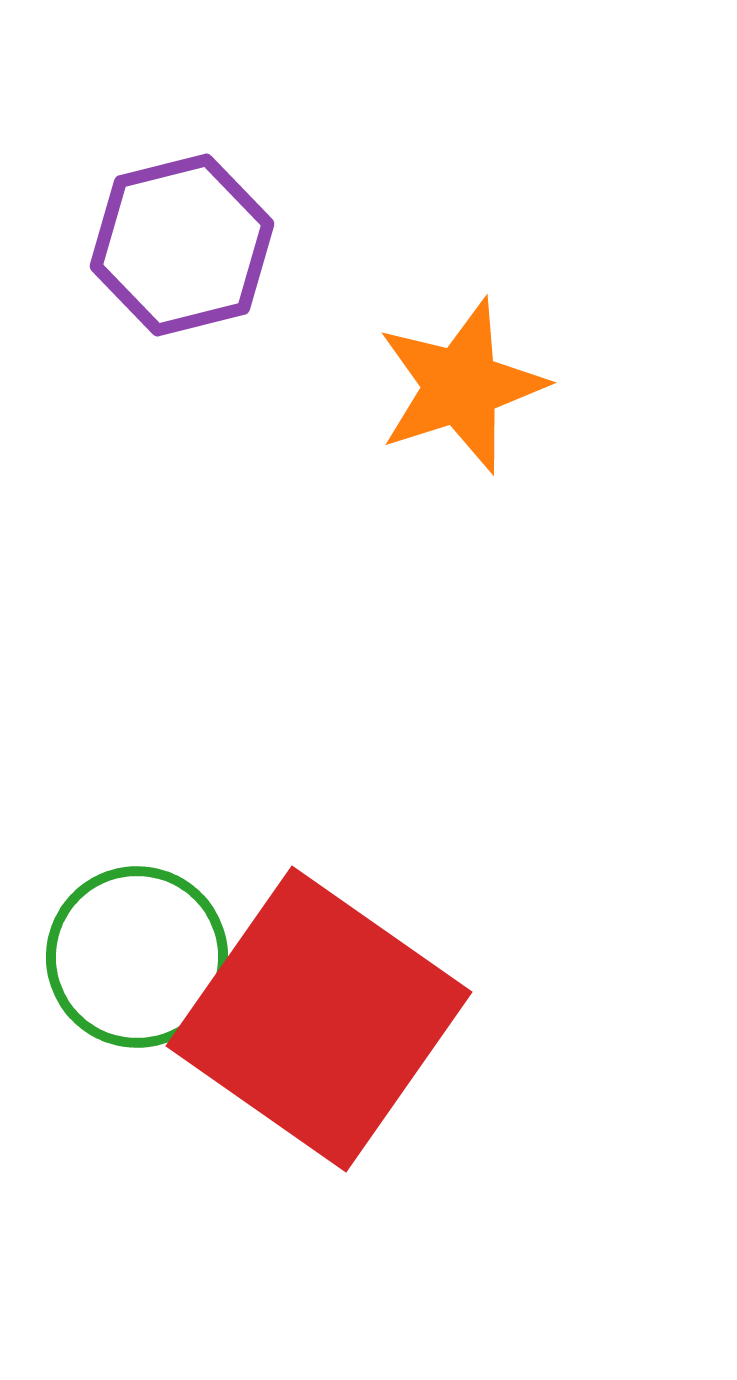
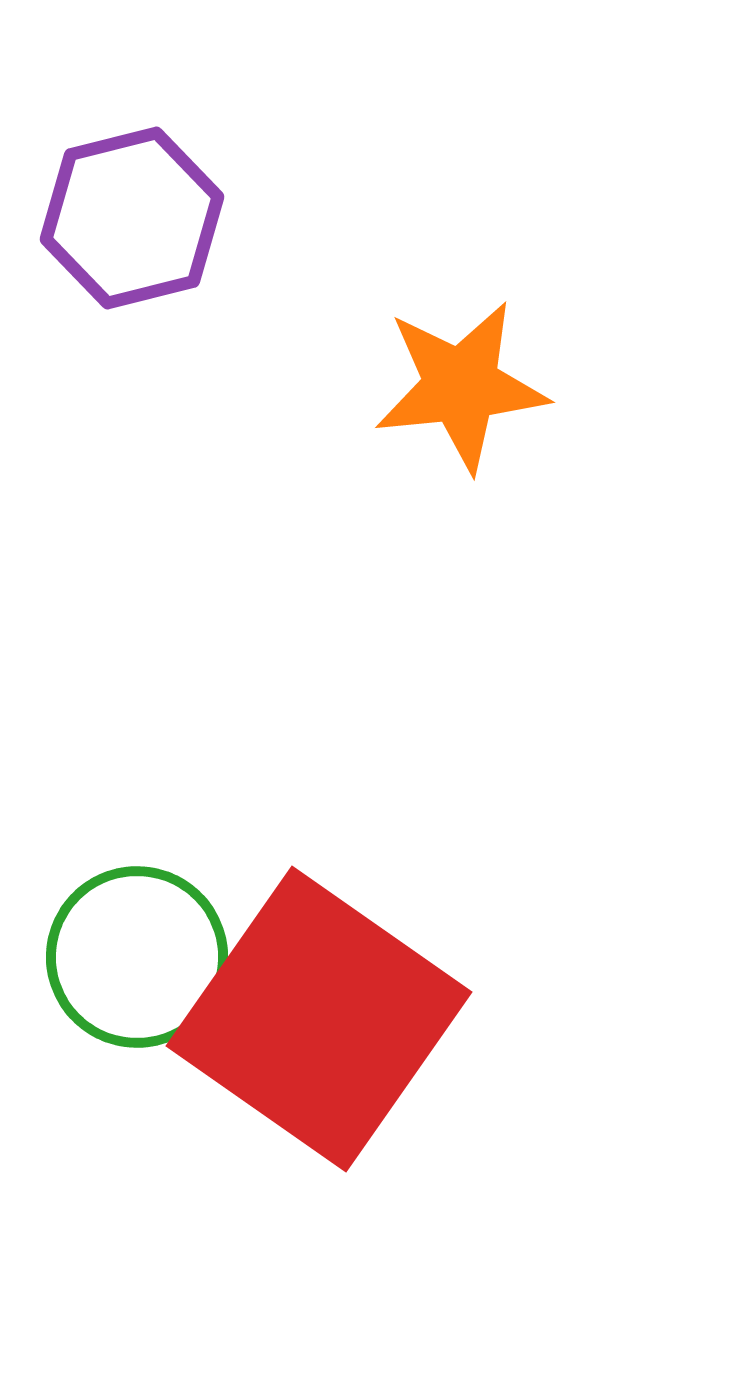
purple hexagon: moved 50 px left, 27 px up
orange star: rotated 12 degrees clockwise
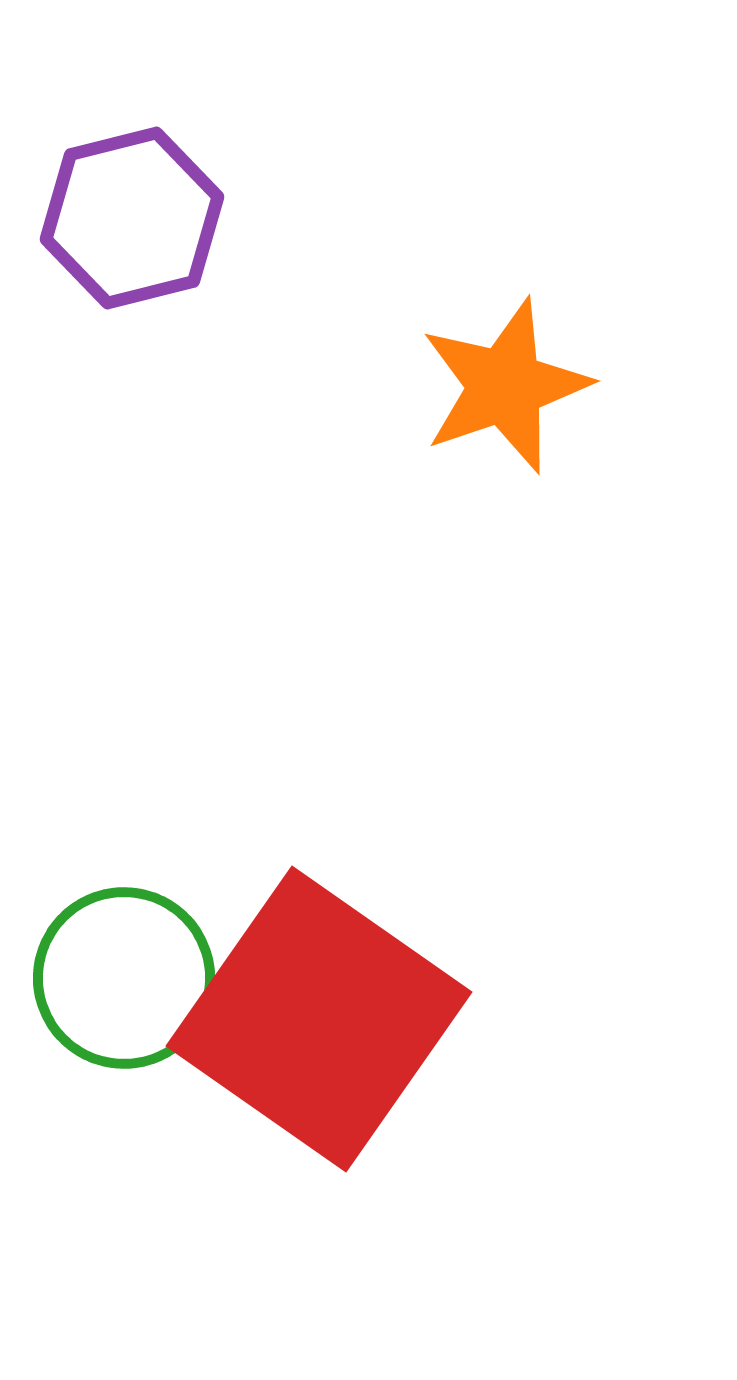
orange star: moved 44 px right; rotated 13 degrees counterclockwise
green circle: moved 13 px left, 21 px down
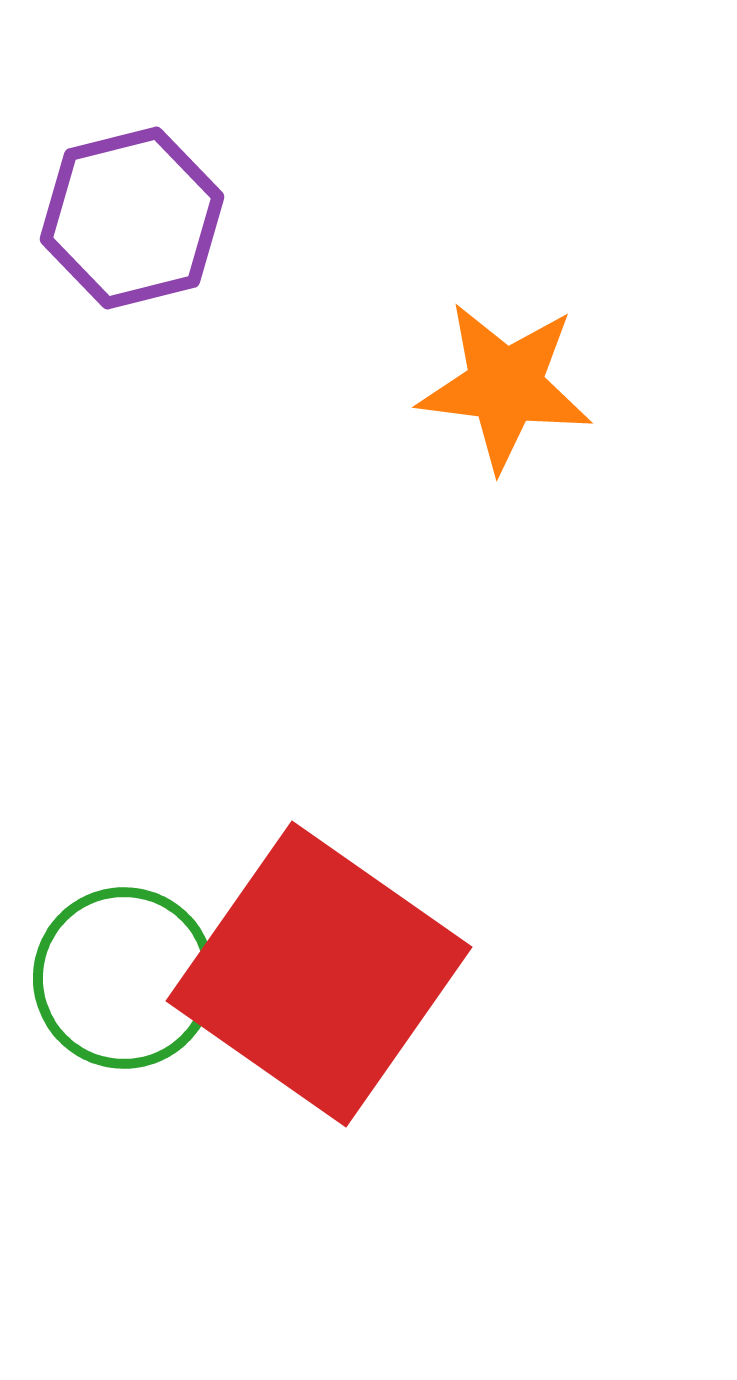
orange star: rotated 26 degrees clockwise
red square: moved 45 px up
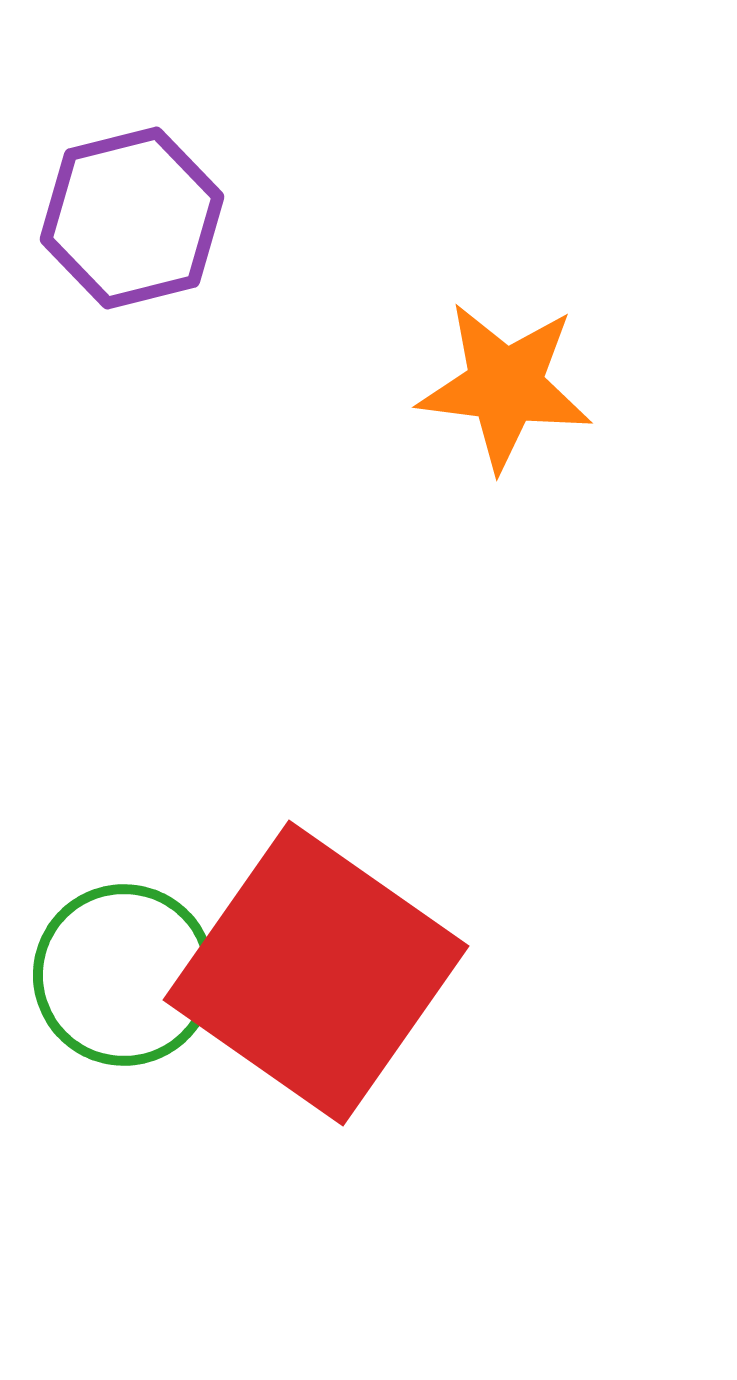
red square: moved 3 px left, 1 px up
green circle: moved 3 px up
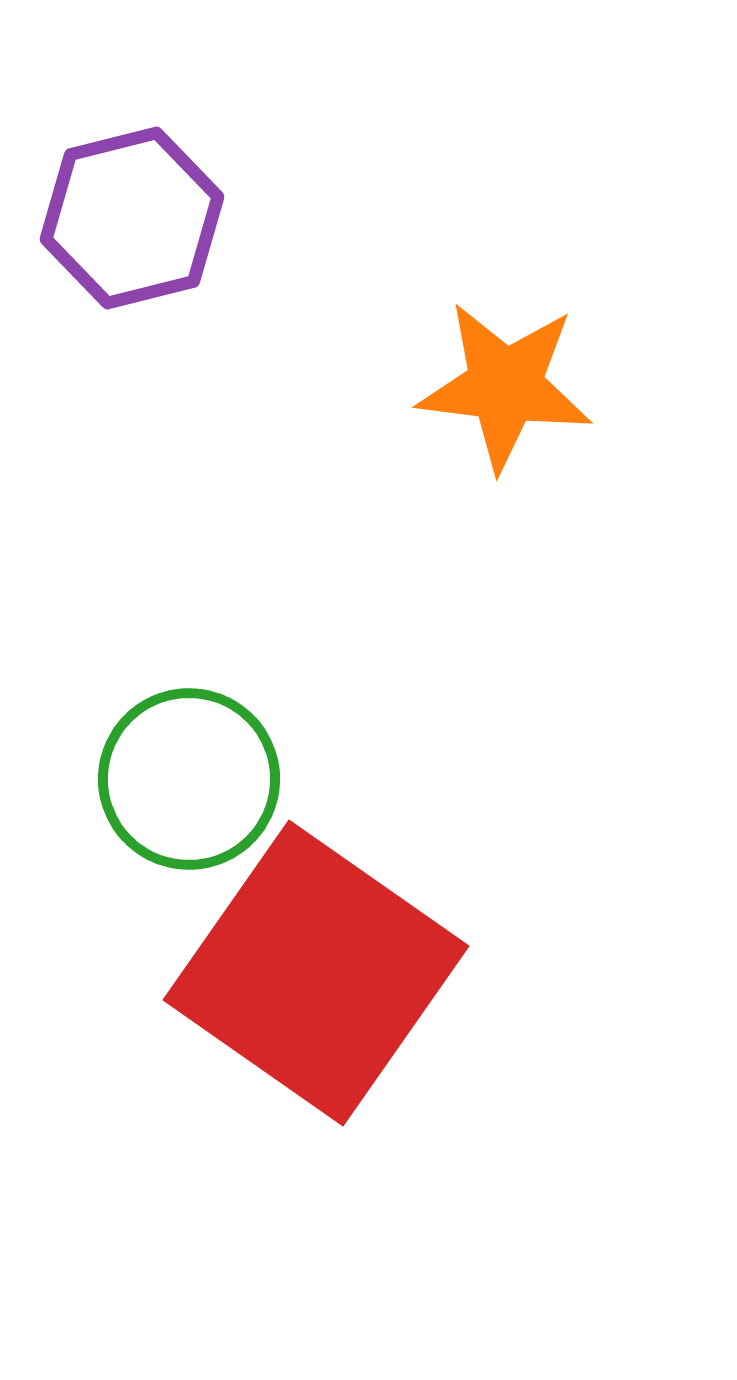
green circle: moved 65 px right, 196 px up
